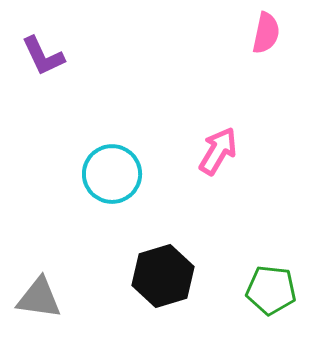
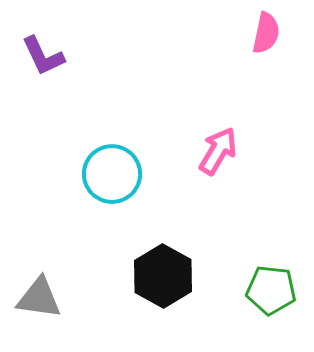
black hexagon: rotated 14 degrees counterclockwise
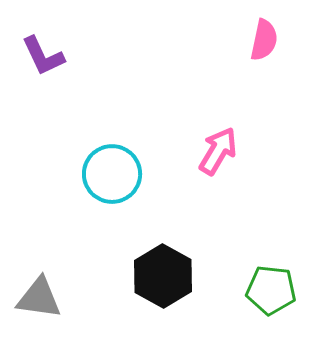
pink semicircle: moved 2 px left, 7 px down
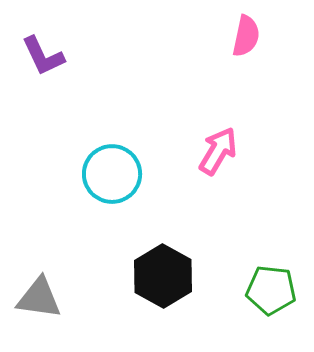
pink semicircle: moved 18 px left, 4 px up
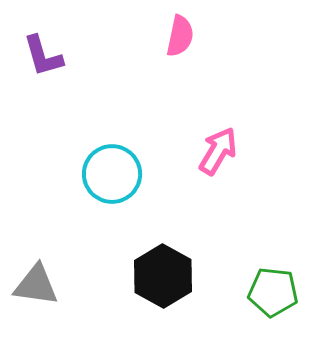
pink semicircle: moved 66 px left
purple L-shape: rotated 9 degrees clockwise
green pentagon: moved 2 px right, 2 px down
gray triangle: moved 3 px left, 13 px up
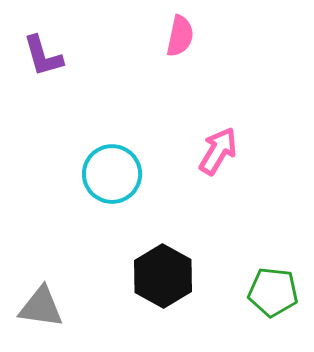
gray triangle: moved 5 px right, 22 px down
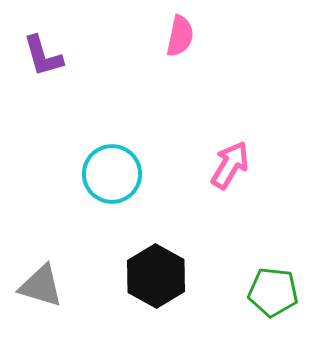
pink arrow: moved 12 px right, 14 px down
black hexagon: moved 7 px left
gray triangle: moved 21 px up; rotated 9 degrees clockwise
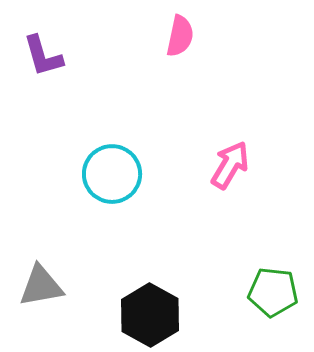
black hexagon: moved 6 px left, 39 px down
gray triangle: rotated 27 degrees counterclockwise
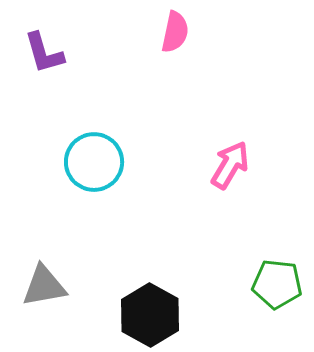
pink semicircle: moved 5 px left, 4 px up
purple L-shape: moved 1 px right, 3 px up
cyan circle: moved 18 px left, 12 px up
gray triangle: moved 3 px right
green pentagon: moved 4 px right, 8 px up
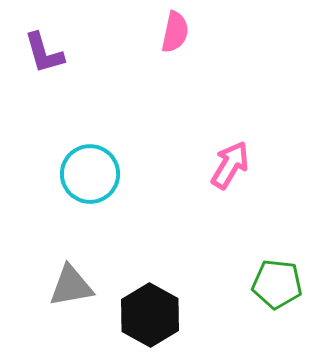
cyan circle: moved 4 px left, 12 px down
gray triangle: moved 27 px right
